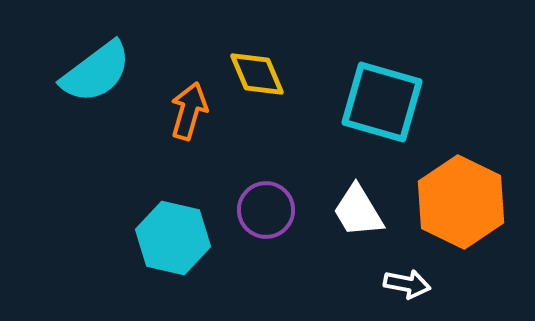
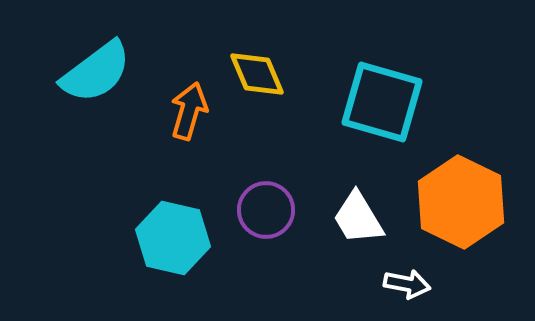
white trapezoid: moved 7 px down
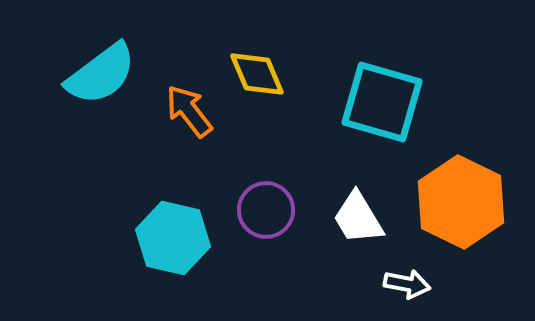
cyan semicircle: moved 5 px right, 2 px down
orange arrow: rotated 54 degrees counterclockwise
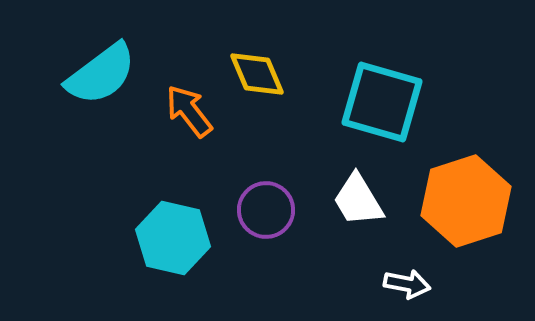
orange hexagon: moved 5 px right, 1 px up; rotated 16 degrees clockwise
white trapezoid: moved 18 px up
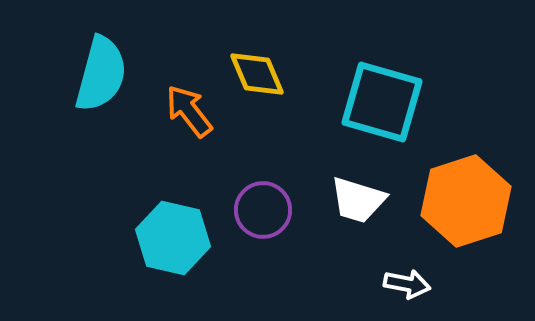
cyan semicircle: rotated 38 degrees counterclockwise
white trapezoid: rotated 42 degrees counterclockwise
purple circle: moved 3 px left
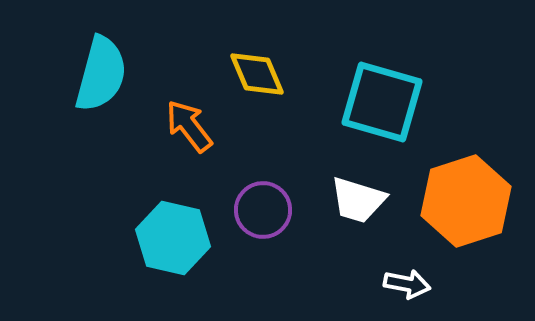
orange arrow: moved 15 px down
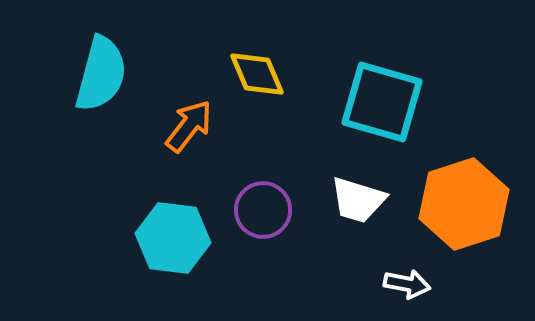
orange arrow: rotated 76 degrees clockwise
orange hexagon: moved 2 px left, 3 px down
cyan hexagon: rotated 6 degrees counterclockwise
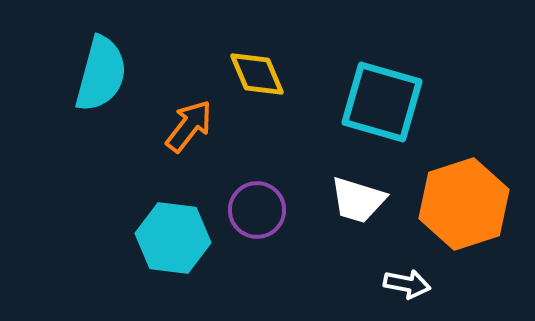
purple circle: moved 6 px left
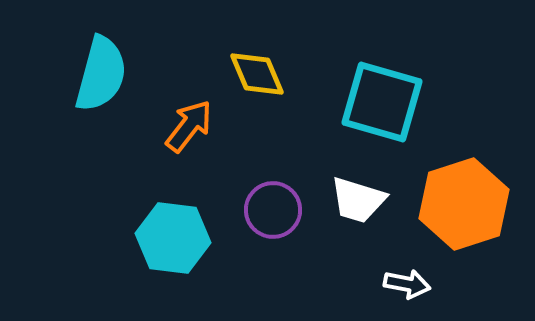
purple circle: moved 16 px right
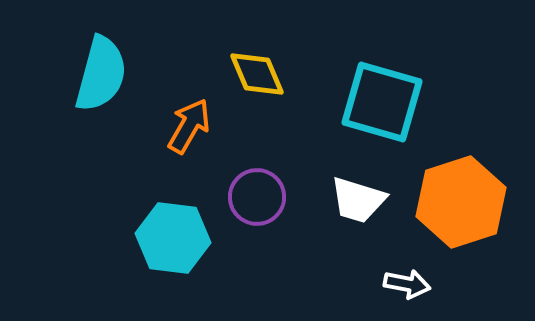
orange arrow: rotated 8 degrees counterclockwise
orange hexagon: moved 3 px left, 2 px up
purple circle: moved 16 px left, 13 px up
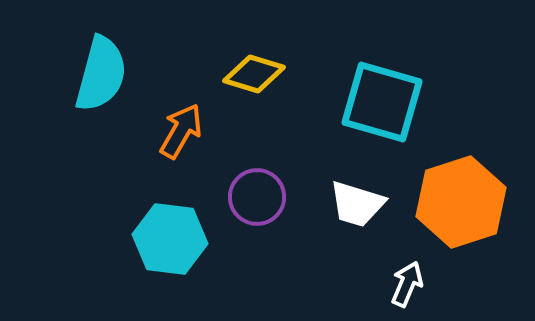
yellow diamond: moved 3 px left; rotated 50 degrees counterclockwise
orange arrow: moved 8 px left, 5 px down
white trapezoid: moved 1 px left, 4 px down
cyan hexagon: moved 3 px left, 1 px down
white arrow: rotated 78 degrees counterclockwise
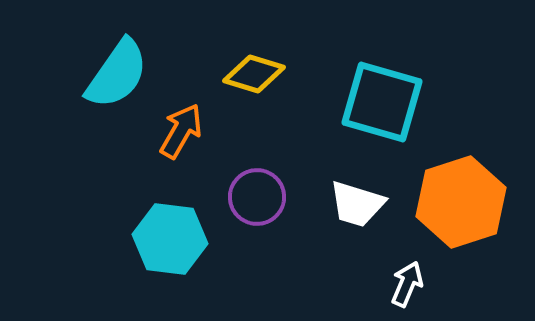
cyan semicircle: moved 16 px right; rotated 20 degrees clockwise
